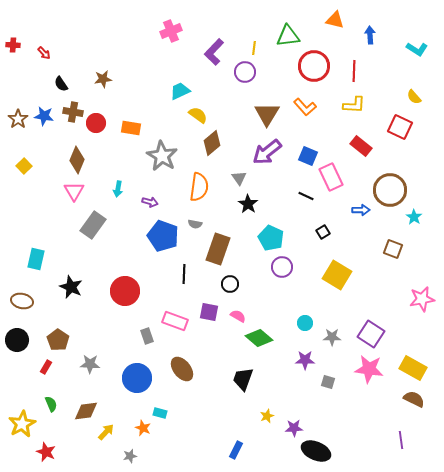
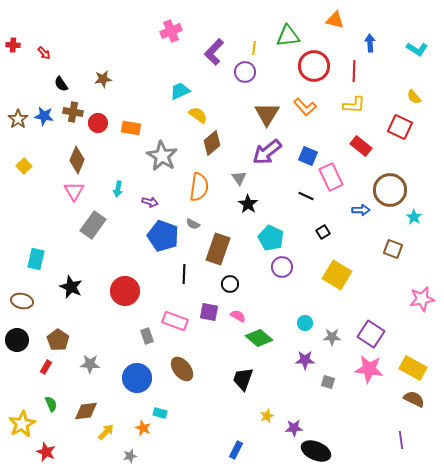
blue arrow at (370, 35): moved 8 px down
red circle at (96, 123): moved 2 px right
gray semicircle at (195, 224): moved 2 px left; rotated 16 degrees clockwise
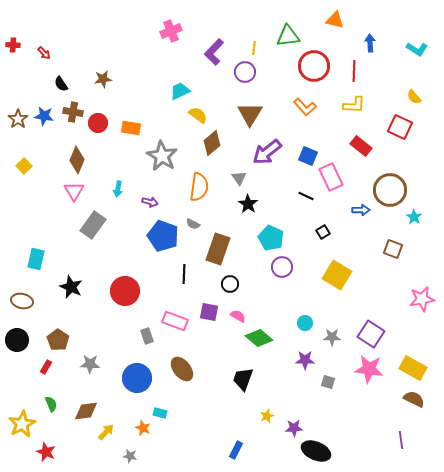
brown triangle at (267, 114): moved 17 px left
gray star at (130, 456): rotated 24 degrees clockwise
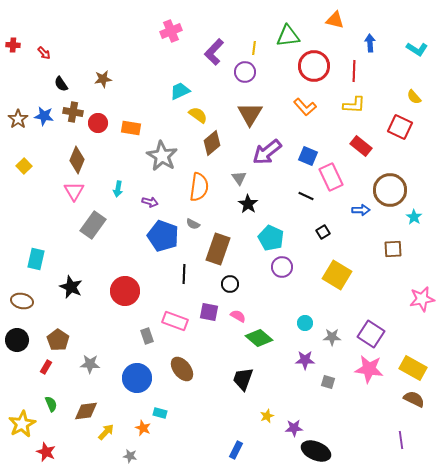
brown square at (393, 249): rotated 24 degrees counterclockwise
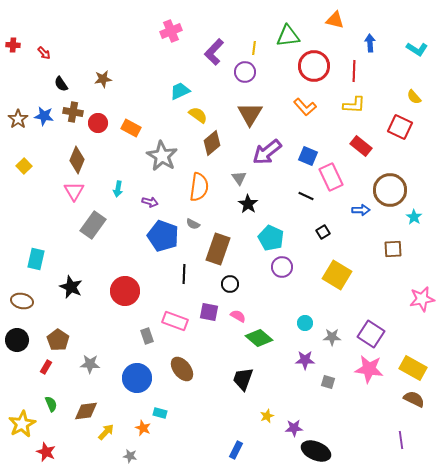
orange rectangle at (131, 128): rotated 18 degrees clockwise
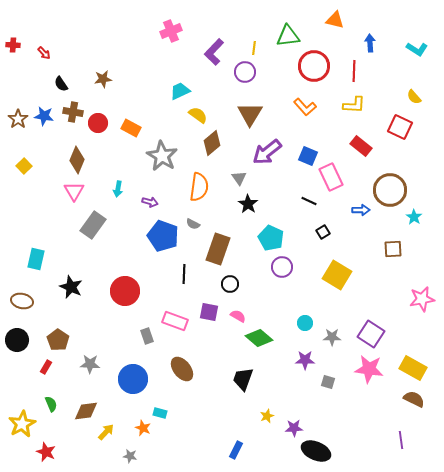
black line at (306, 196): moved 3 px right, 5 px down
blue circle at (137, 378): moved 4 px left, 1 px down
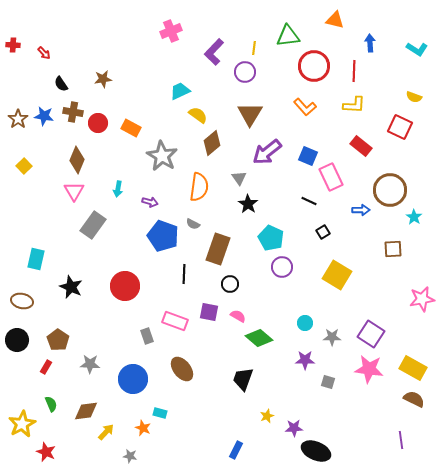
yellow semicircle at (414, 97): rotated 28 degrees counterclockwise
red circle at (125, 291): moved 5 px up
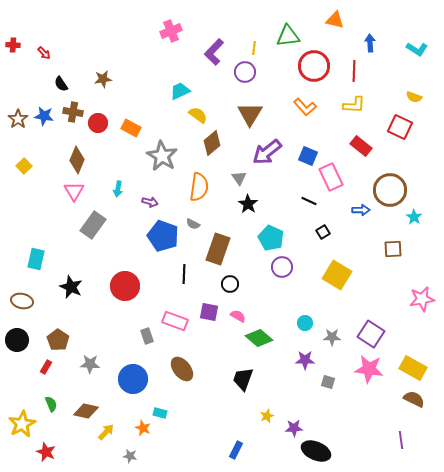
brown diamond at (86, 411): rotated 20 degrees clockwise
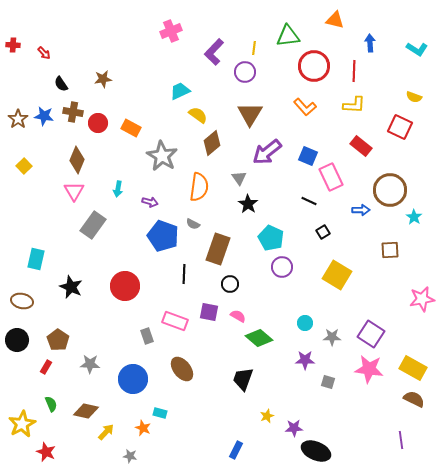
brown square at (393, 249): moved 3 px left, 1 px down
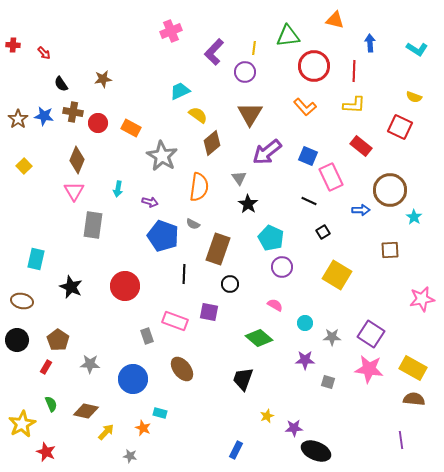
gray rectangle at (93, 225): rotated 28 degrees counterclockwise
pink semicircle at (238, 316): moved 37 px right, 11 px up
brown semicircle at (414, 399): rotated 20 degrees counterclockwise
